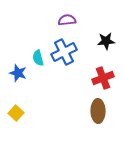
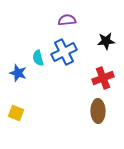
yellow square: rotated 21 degrees counterclockwise
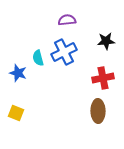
red cross: rotated 10 degrees clockwise
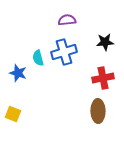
black star: moved 1 px left, 1 px down
blue cross: rotated 10 degrees clockwise
yellow square: moved 3 px left, 1 px down
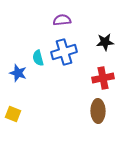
purple semicircle: moved 5 px left
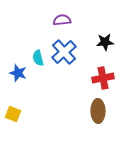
blue cross: rotated 25 degrees counterclockwise
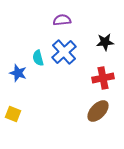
brown ellipse: rotated 45 degrees clockwise
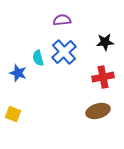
red cross: moved 1 px up
brown ellipse: rotated 30 degrees clockwise
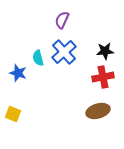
purple semicircle: rotated 60 degrees counterclockwise
black star: moved 9 px down
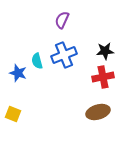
blue cross: moved 3 px down; rotated 20 degrees clockwise
cyan semicircle: moved 1 px left, 3 px down
brown ellipse: moved 1 px down
